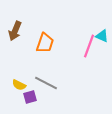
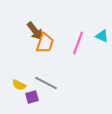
brown arrow: moved 20 px right; rotated 60 degrees counterclockwise
pink line: moved 11 px left, 3 px up
purple square: moved 2 px right
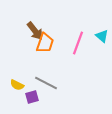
cyan triangle: rotated 16 degrees clockwise
yellow semicircle: moved 2 px left
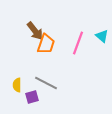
orange trapezoid: moved 1 px right, 1 px down
yellow semicircle: rotated 64 degrees clockwise
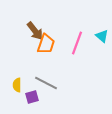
pink line: moved 1 px left
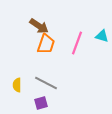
brown arrow: moved 4 px right, 5 px up; rotated 18 degrees counterclockwise
cyan triangle: rotated 24 degrees counterclockwise
purple square: moved 9 px right, 6 px down
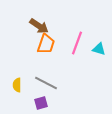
cyan triangle: moved 3 px left, 13 px down
